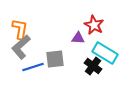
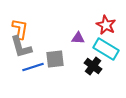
red star: moved 12 px right
gray L-shape: rotated 65 degrees counterclockwise
cyan rectangle: moved 1 px right, 4 px up
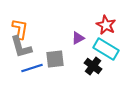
purple triangle: rotated 32 degrees counterclockwise
blue line: moved 1 px left, 1 px down
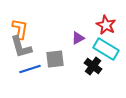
blue line: moved 2 px left, 1 px down
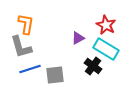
orange L-shape: moved 6 px right, 5 px up
gray square: moved 16 px down
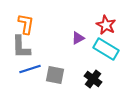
gray L-shape: rotated 15 degrees clockwise
black cross: moved 13 px down
gray square: rotated 18 degrees clockwise
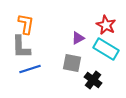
gray square: moved 17 px right, 12 px up
black cross: moved 1 px down
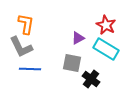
gray L-shape: rotated 25 degrees counterclockwise
blue line: rotated 20 degrees clockwise
black cross: moved 2 px left, 1 px up
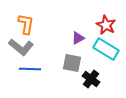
gray L-shape: rotated 25 degrees counterclockwise
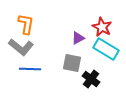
red star: moved 4 px left, 2 px down
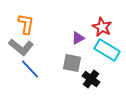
cyan rectangle: moved 1 px right, 1 px down
blue line: rotated 45 degrees clockwise
